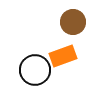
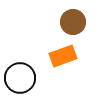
black circle: moved 15 px left, 8 px down
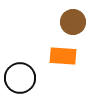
orange rectangle: rotated 24 degrees clockwise
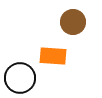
orange rectangle: moved 10 px left
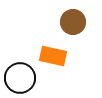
orange rectangle: rotated 8 degrees clockwise
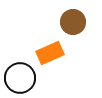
orange rectangle: moved 3 px left, 3 px up; rotated 36 degrees counterclockwise
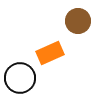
brown circle: moved 5 px right, 1 px up
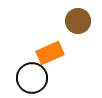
black circle: moved 12 px right
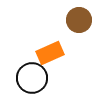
brown circle: moved 1 px right, 1 px up
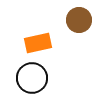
orange rectangle: moved 12 px left, 10 px up; rotated 12 degrees clockwise
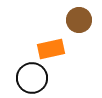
orange rectangle: moved 13 px right, 6 px down
